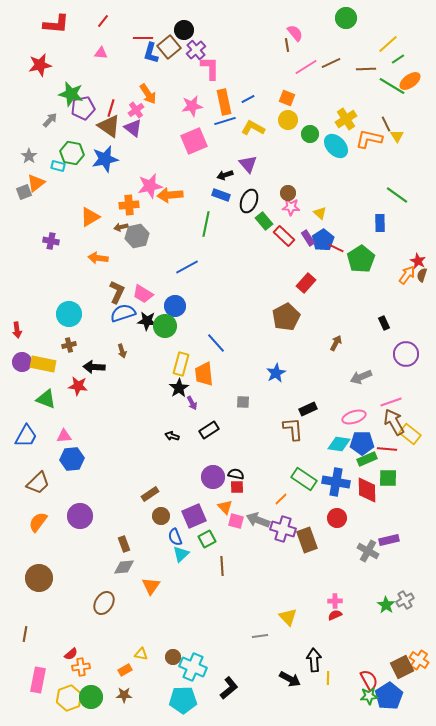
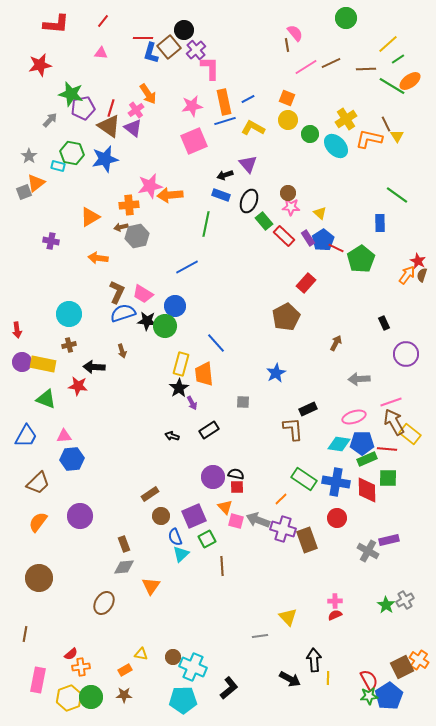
gray arrow at (361, 377): moved 2 px left, 2 px down; rotated 20 degrees clockwise
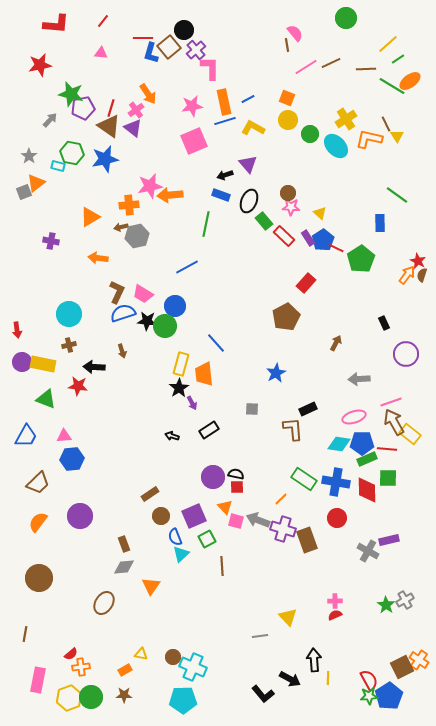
gray square at (243, 402): moved 9 px right, 7 px down
black L-shape at (229, 688): moved 34 px right, 6 px down; rotated 90 degrees clockwise
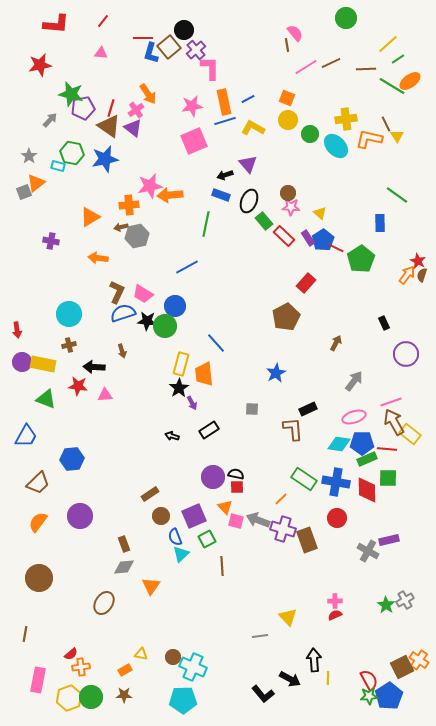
yellow cross at (346, 119): rotated 25 degrees clockwise
gray arrow at (359, 379): moved 5 px left, 2 px down; rotated 130 degrees clockwise
pink triangle at (64, 436): moved 41 px right, 41 px up
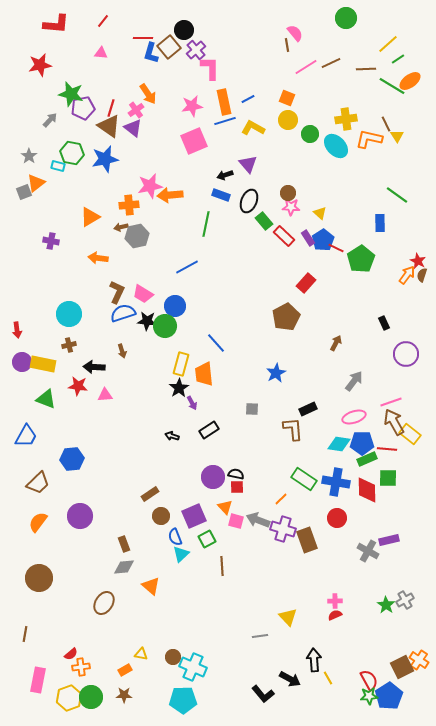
orange triangle at (151, 586): rotated 24 degrees counterclockwise
yellow line at (328, 678): rotated 32 degrees counterclockwise
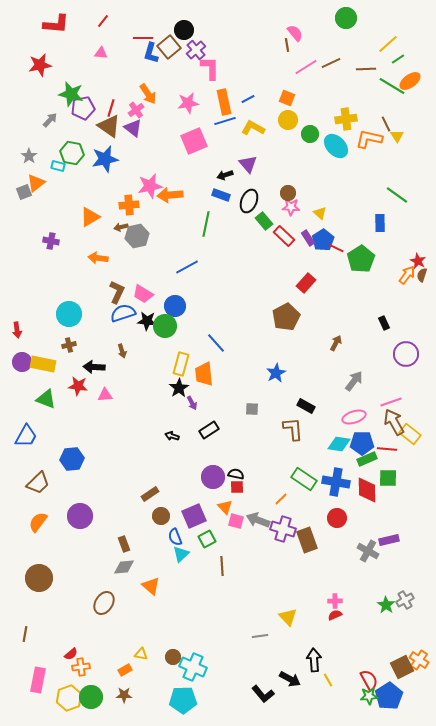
pink star at (192, 106): moved 4 px left, 3 px up
black rectangle at (308, 409): moved 2 px left, 3 px up; rotated 54 degrees clockwise
yellow line at (328, 678): moved 2 px down
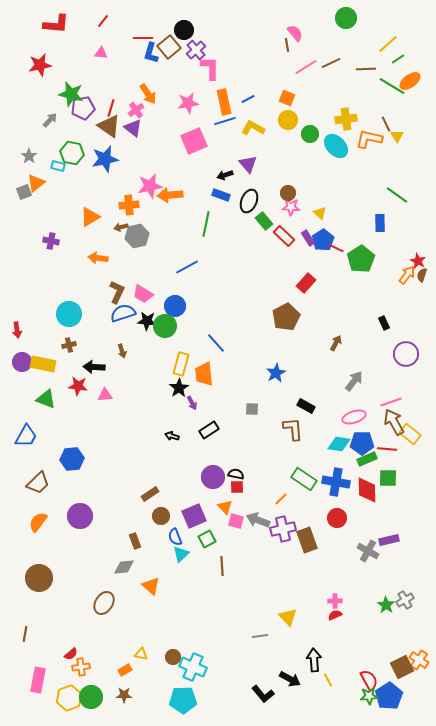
purple cross at (283, 529): rotated 30 degrees counterclockwise
brown rectangle at (124, 544): moved 11 px right, 3 px up
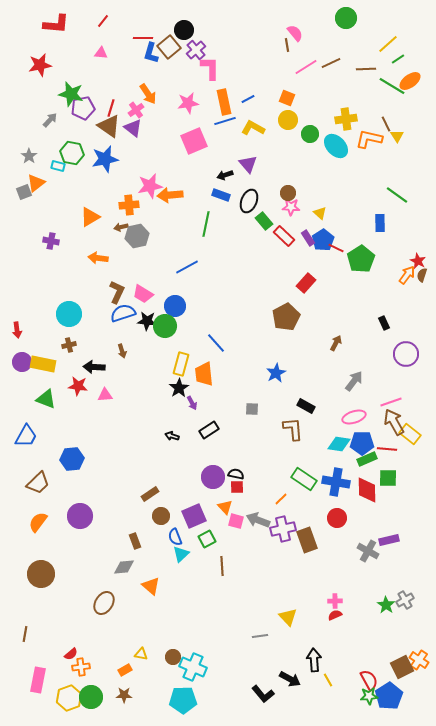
brown circle at (39, 578): moved 2 px right, 4 px up
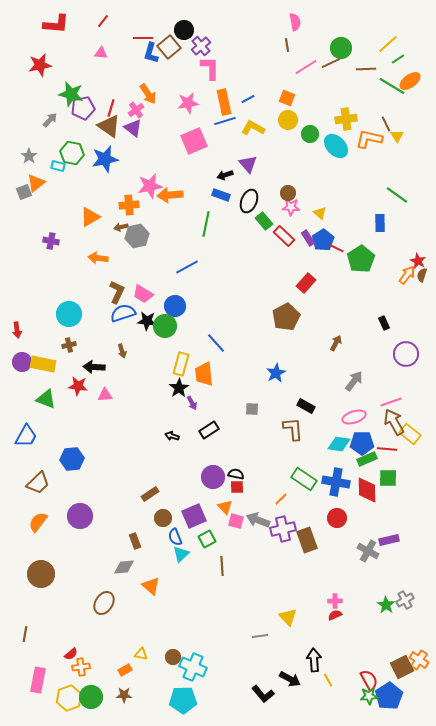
green circle at (346, 18): moved 5 px left, 30 px down
pink semicircle at (295, 33): moved 11 px up; rotated 30 degrees clockwise
purple cross at (196, 50): moved 5 px right, 4 px up
brown circle at (161, 516): moved 2 px right, 2 px down
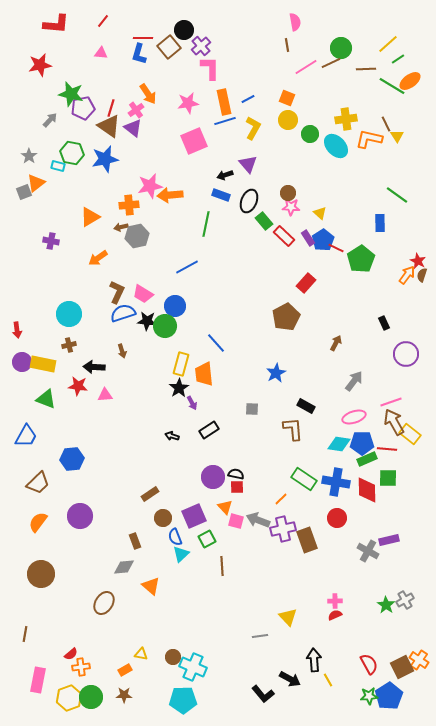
blue L-shape at (151, 53): moved 12 px left, 1 px down
yellow L-shape at (253, 128): rotated 90 degrees clockwise
orange arrow at (98, 258): rotated 42 degrees counterclockwise
red semicircle at (369, 680): moved 16 px up
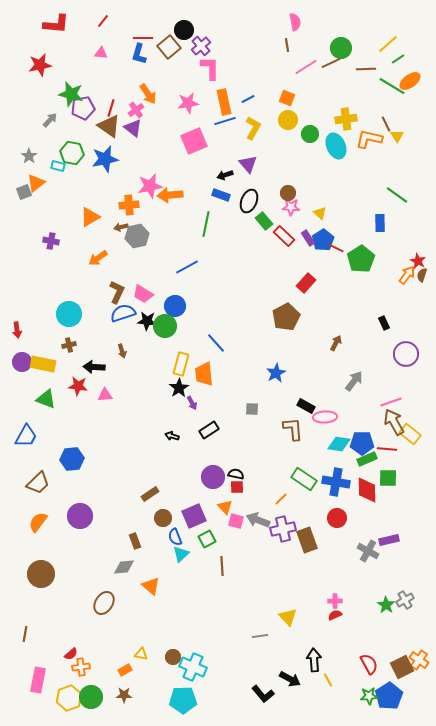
cyan ellipse at (336, 146): rotated 20 degrees clockwise
pink ellipse at (354, 417): moved 29 px left; rotated 15 degrees clockwise
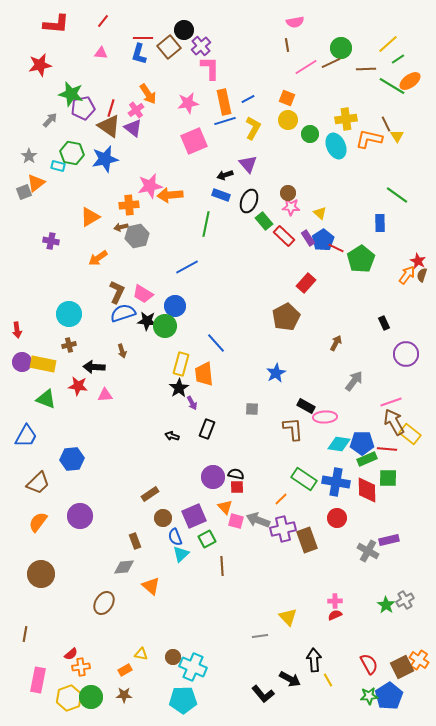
pink semicircle at (295, 22): rotated 90 degrees clockwise
black rectangle at (209, 430): moved 2 px left, 1 px up; rotated 36 degrees counterclockwise
